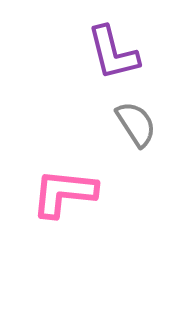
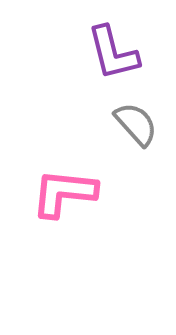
gray semicircle: rotated 9 degrees counterclockwise
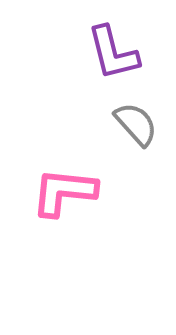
pink L-shape: moved 1 px up
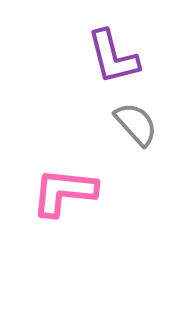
purple L-shape: moved 4 px down
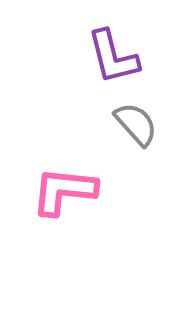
pink L-shape: moved 1 px up
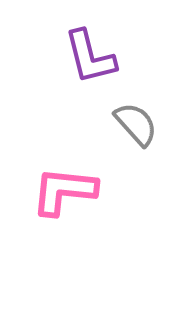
purple L-shape: moved 23 px left
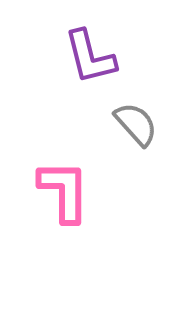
pink L-shape: rotated 84 degrees clockwise
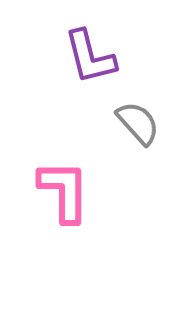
gray semicircle: moved 2 px right, 1 px up
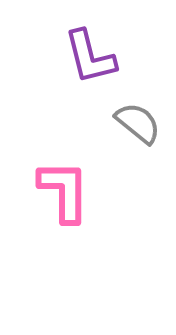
gray semicircle: rotated 9 degrees counterclockwise
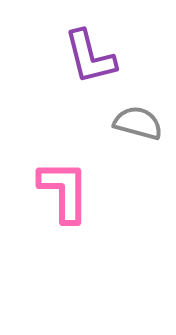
gray semicircle: rotated 24 degrees counterclockwise
